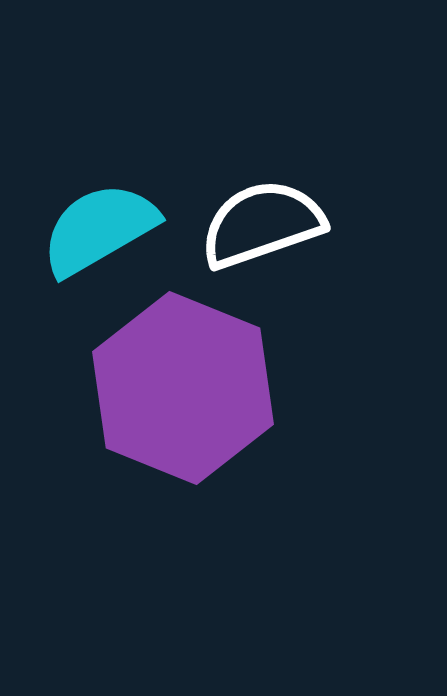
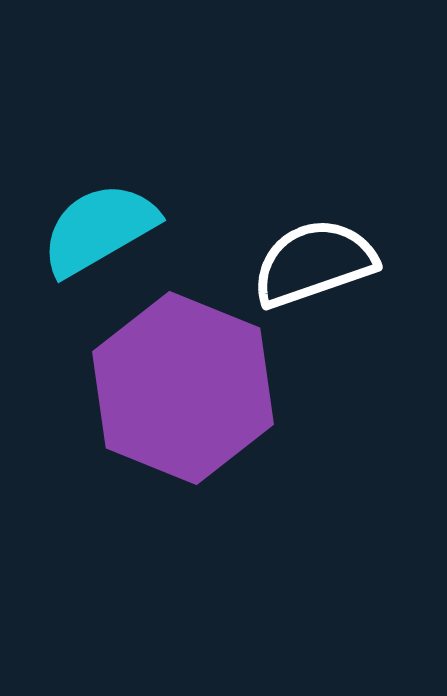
white semicircle: moved 52 px right, 39 px down
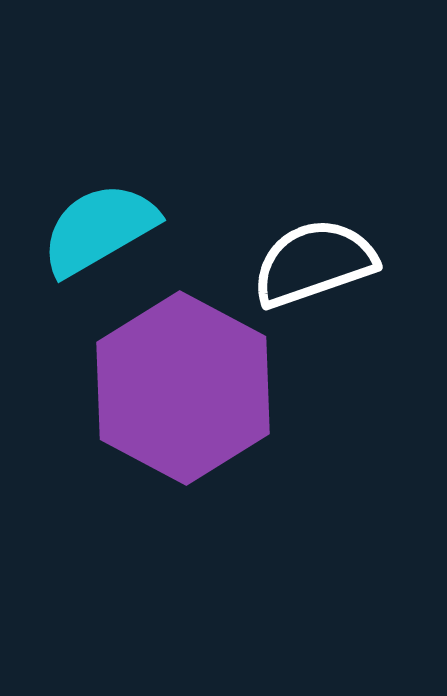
purple hexagon: rotated 6 degrees clockwise
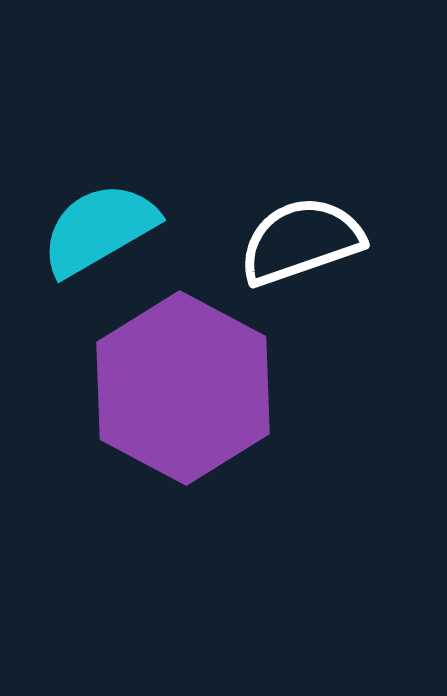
white semicircle: moved 13 px left, 22 px up
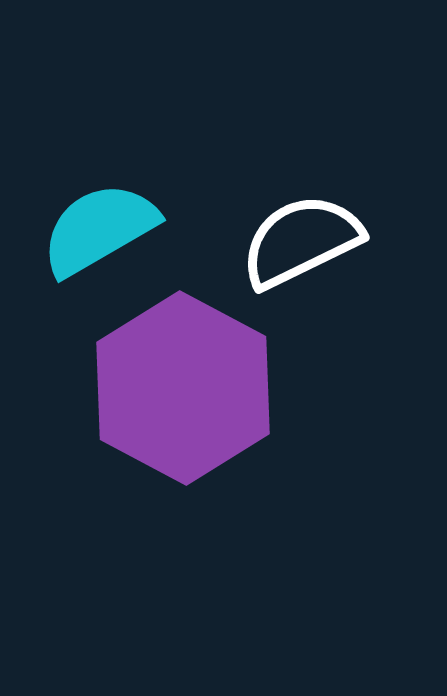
white semicircle: rotated 7 degrees counterclockwise
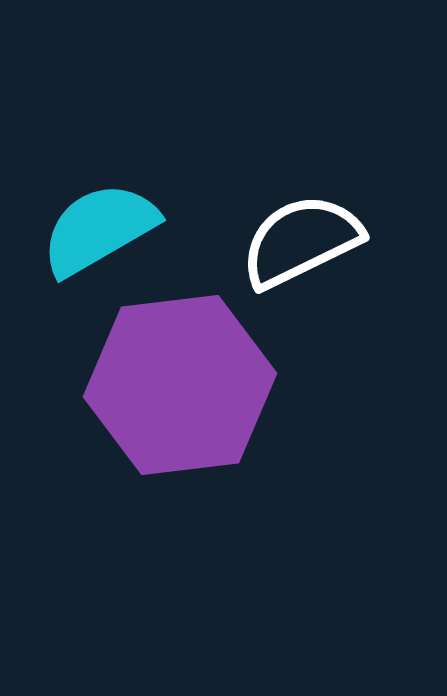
purple hexagon: moved 3 px left, 3 px up; rotated 25 degrees clockwise
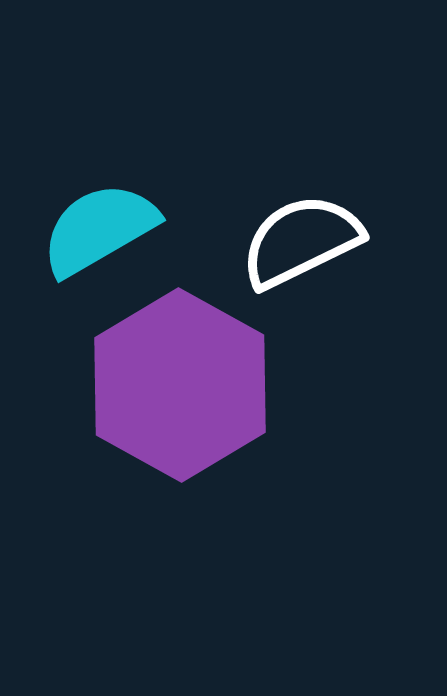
purple hexagon: rotated 24 degrees counterclockwise
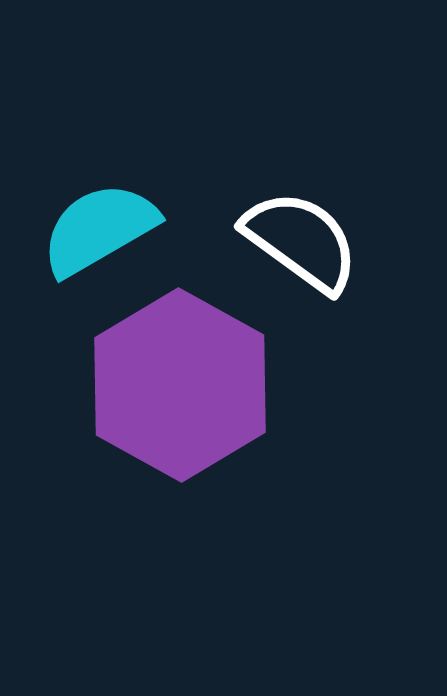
white semicircle: rotated 62 degrees clockwise
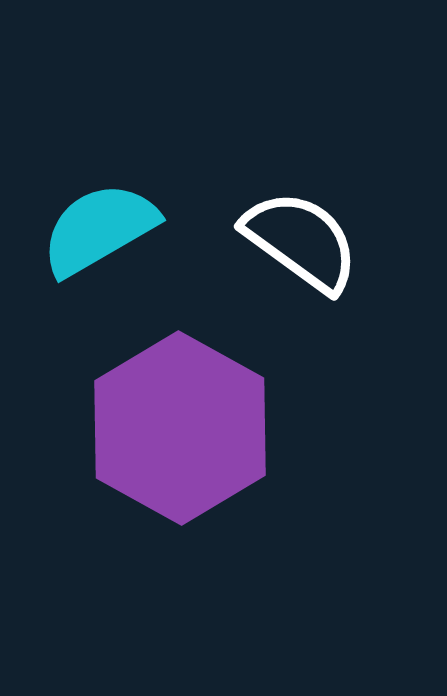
purple hexagon: moved 43 px down
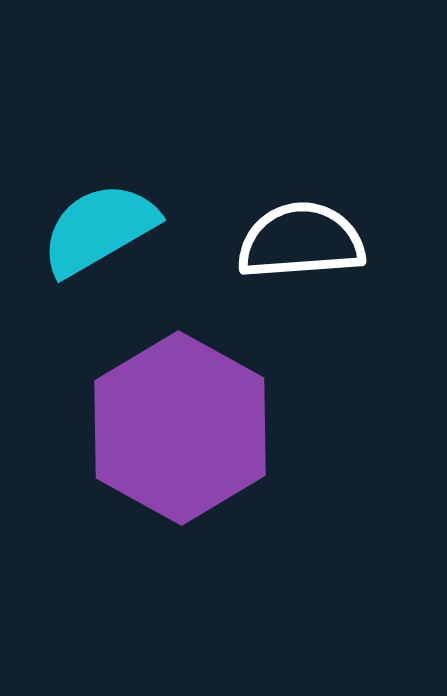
white semicircle: rotated 40 degrees counterclockwise
